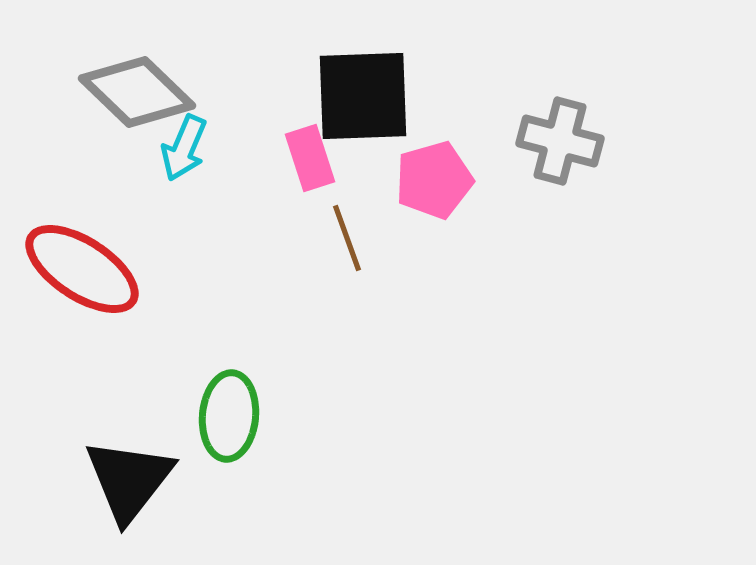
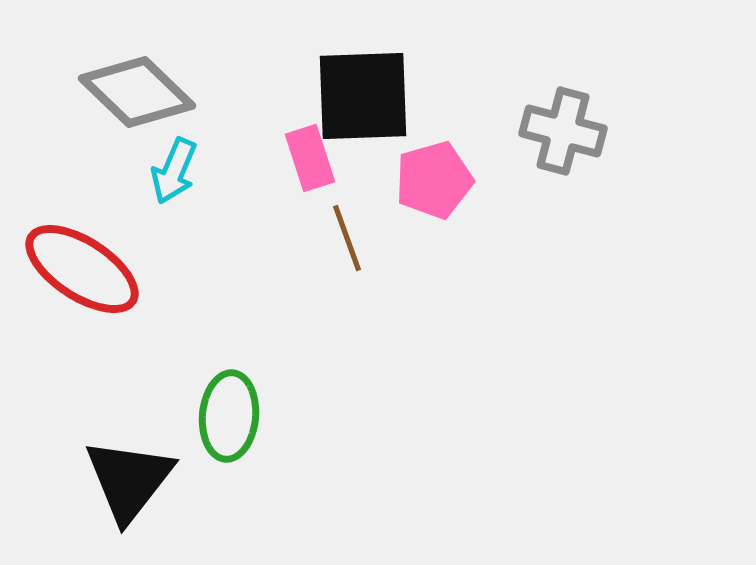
gray cross: moved 3 px right, 10 px up
cyan arrow: moved 10 px left, 23 px down
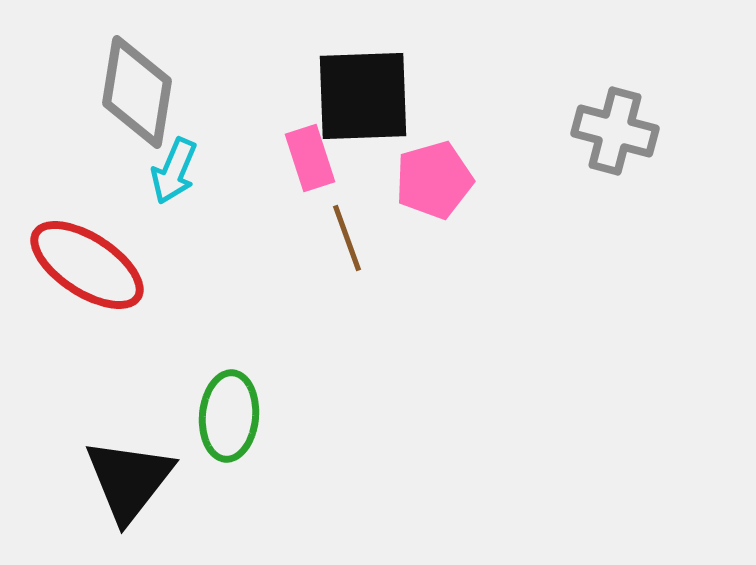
gray diamond: rotated 55 degrees clockwise
gray cross: moved 52 px right
red ellipse: moved 5 px right, 4 px up
